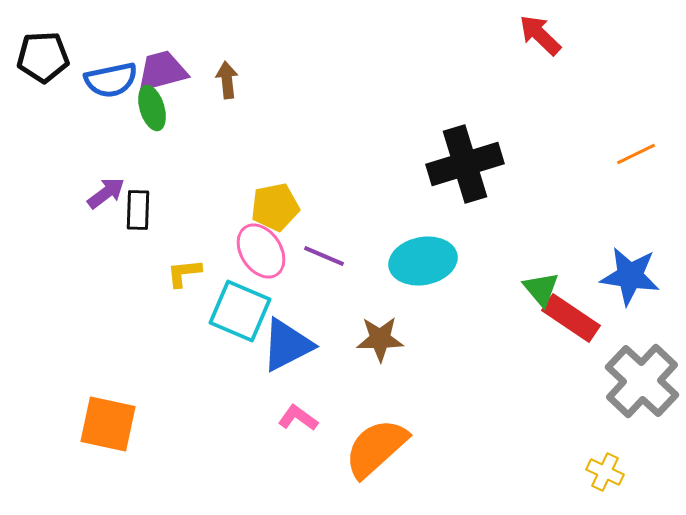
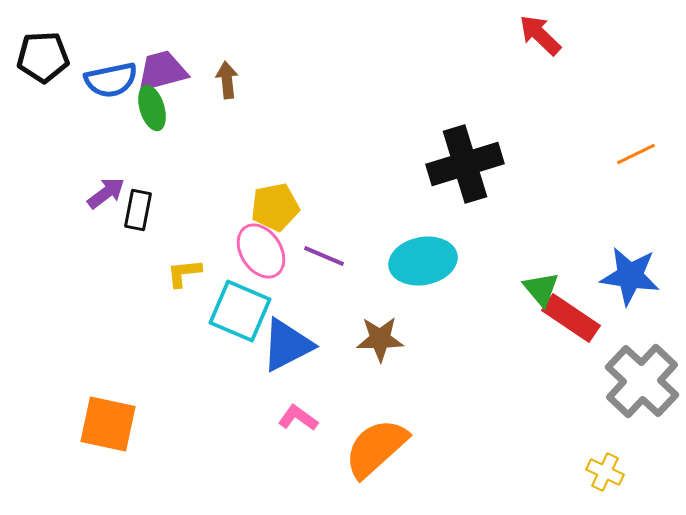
black rectangle: rotated 9 degrees clockwise
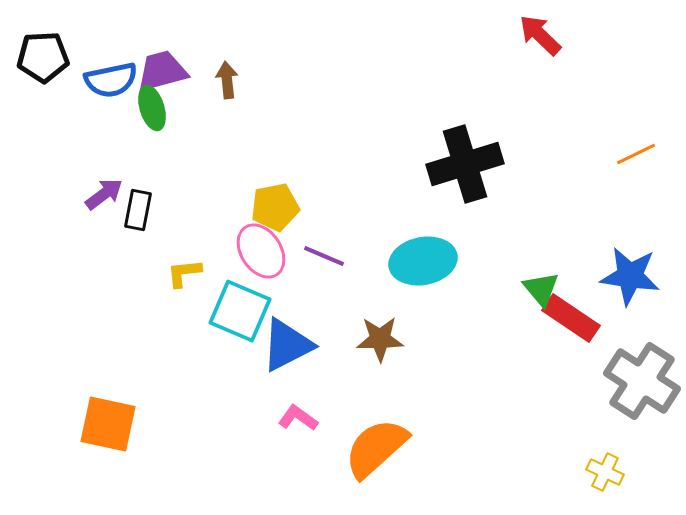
purple arrow: moved 2 px left, 1 px down
gray cross: rotated 10 degrees counterclockwise
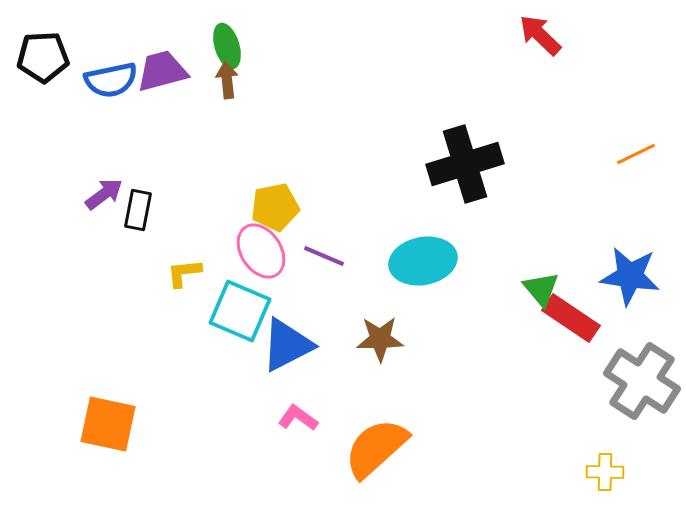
green ellipse: moved 75 px right, 62 px up
yellow cross: rotated 24 degrees counterclockwise
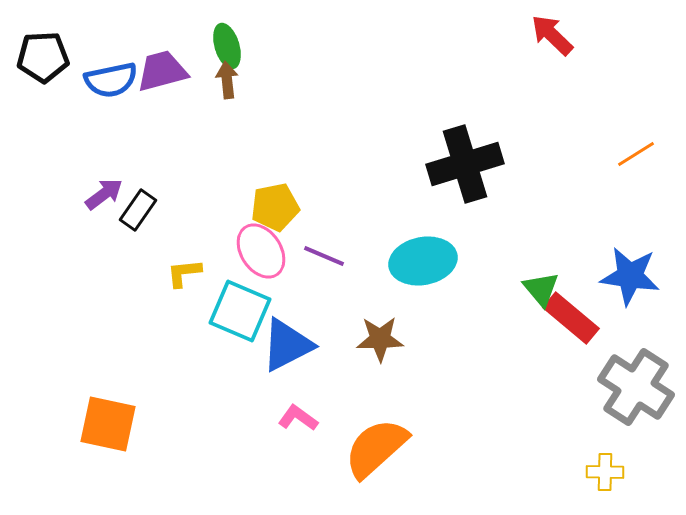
red arrow: moved 12 px right
orange line: rotated 6 degrees counterclockwise
black rectangle: rotated 24 degrees clockwise
red rectangle: rotated 6 degrees clockwise
gray cross: moved 6 px left, 6 px down
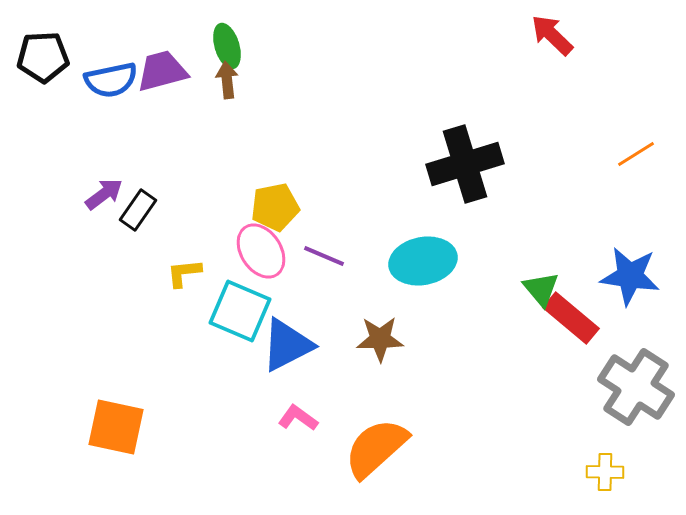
orange square: moved 8 px right, 3 px down
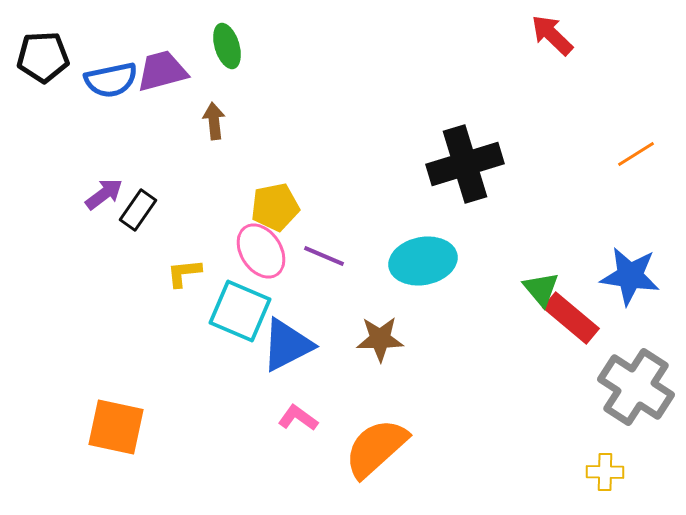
brown arrow: moved 13 px left, 41 px down
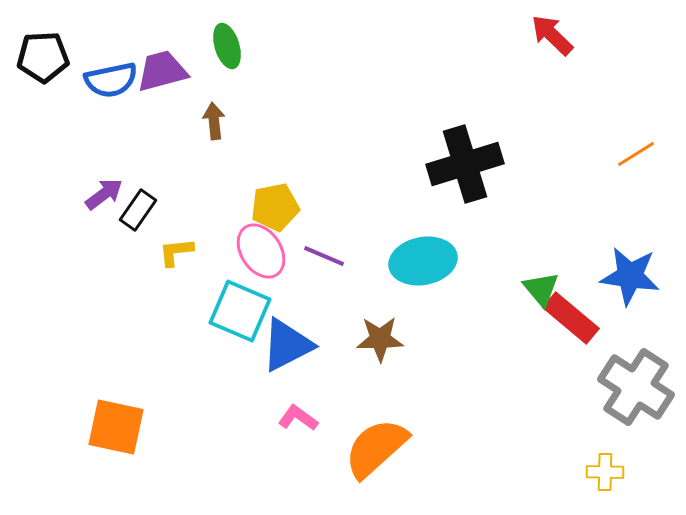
yellow L-shape: moved 8 px left, 21 px up
